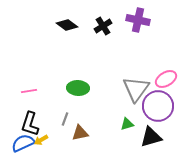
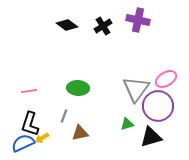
gray line: moved 1 px left, 3 px up
yellow arrow: moved 1 px right, 2 px up
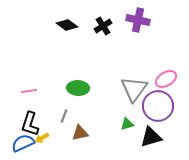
gray triangle: moved 2 px left
